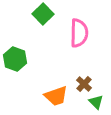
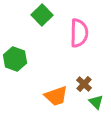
green square: moved 1 px left, 1 px down
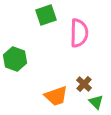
green square: moved 4 px right; rotated 25 degrees clockwise
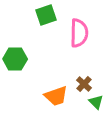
green hexagon: rotated 20 degrees counterclockwise
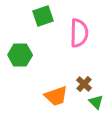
green square: moved 3 px left, 1 px down
green hexagon: moved 5 px right, 4 px up
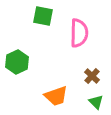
green square: rotated 30 degrees clockwise
green hexagon: moved 3 px left, 7 px down; rotated 25 degrees counterclockwise
brown cross: moved 8 px right, 8 px up
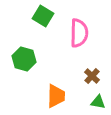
green square: rotated 20 degrees clockwise
green hexagon: moved 7 px right, 3 px up; rotated 20 degrees counterclockwise
orange trapezoid: rotated 70 degrees counterclockwise
green triangle: moved 2 px right; rotated 35 degrees counterclockwise
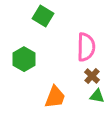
pink semicircle: moved 7 px right, 14 px down
green hexagon: rotated 15 degrees clockwise
orange trapezoid: moved 1 px left, 1 px down; rotated 20 degrees clockwise
green triangle: moved 1 px left, 6 px up
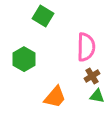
brown cross: rotated 14 degrees clockwise
orange trapezoid: rotated 20 degrees clockwise
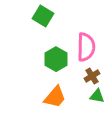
green hexagon: moved 32 px right
